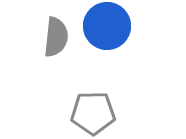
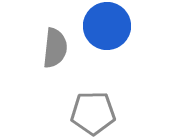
gray semicircle: moved 1 px left, 11 px down
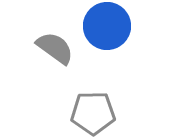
gray semicircle: rotated 60 degrees counterclockwise
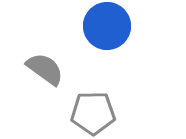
gray semicircle: moved 10 px left, 21 px down
